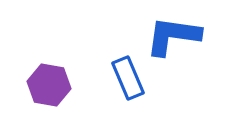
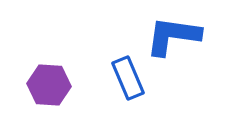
purple hexagon: rotated 6 degrees counterclockwise
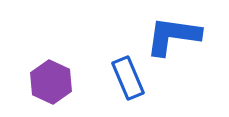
purple hexagon: moved 2 px right, 3 px up; rotated 21 degrees clockwise
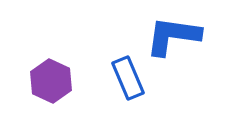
purple hexagon: moved 1 px up
